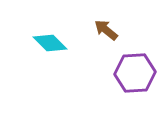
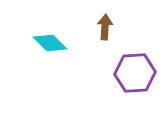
brown arrow: moved 1 px left, 3 px up; rotated 55 degrees clockwise
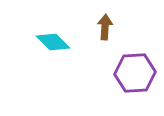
cyan diamond: moved 3 px right, 1 px up
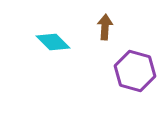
purple hexagon: moved 2 px up; rotated 18 degrees clockwise
